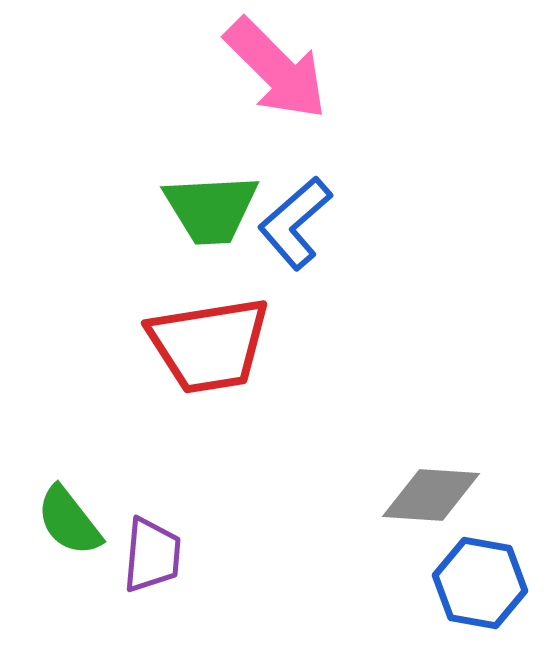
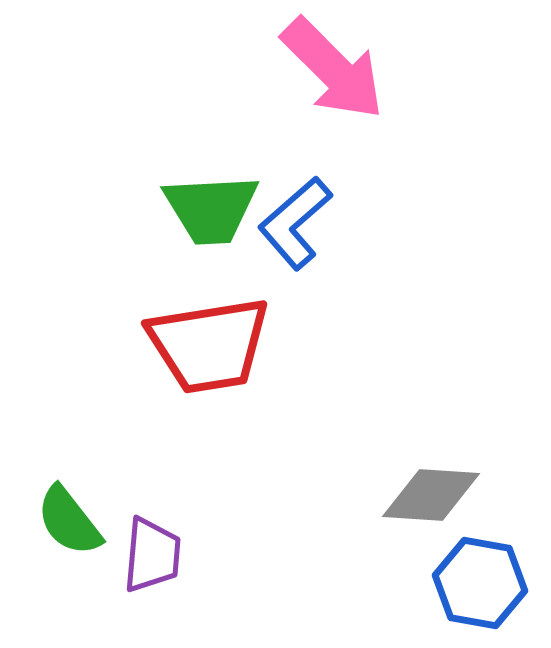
pink arrow: moved 57 px right
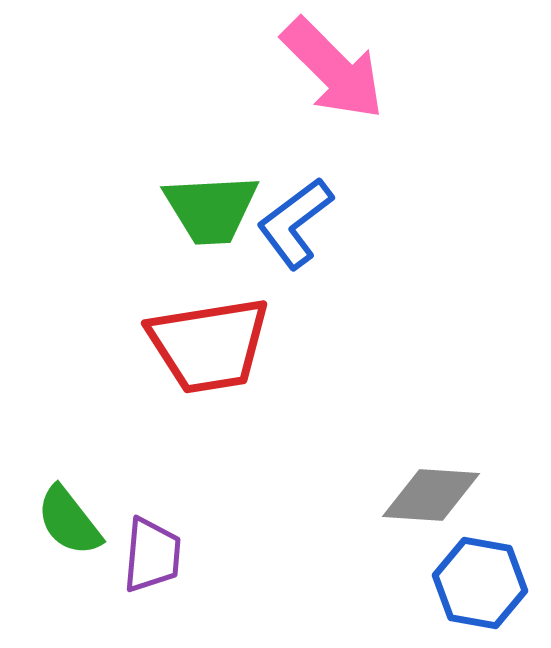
blue L-shape: rotated 4 degrees clockwise
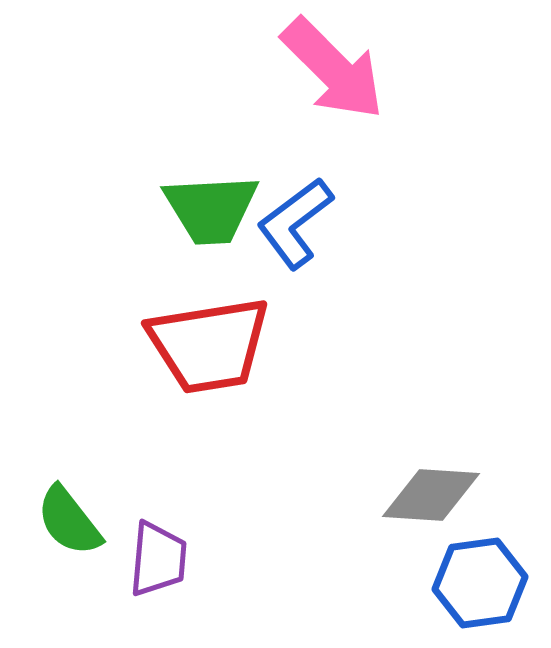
purple trapezoid: moved 6 px right, 4 px down
blue hexagon: rotated 18 degrees counterclockwise
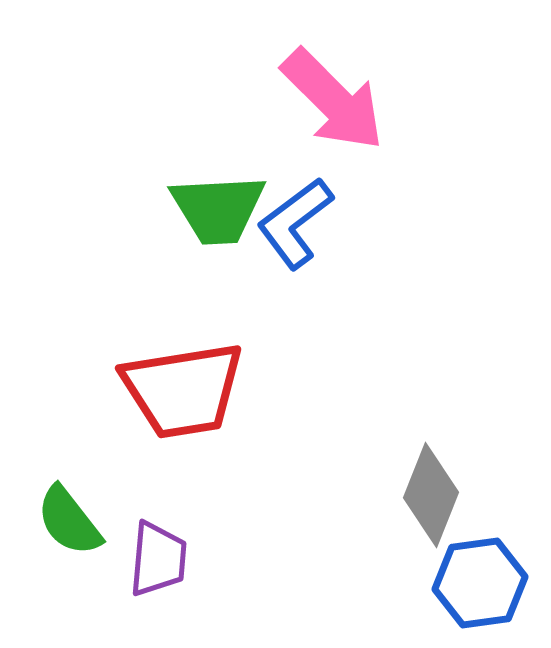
pink arrow: moved 31 px down
green trapezoid: moved 7 px right
red trapezoid: moved 26 px left, 45 px down
gray diamond: rotated 72 degrees counterclockwise
